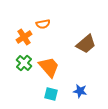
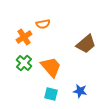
orange trapezoid: moved 2 px right
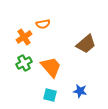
green cross: rotated 21 degrees clockwise
cyan square: moved 1 px left, 1 px down
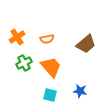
orange semicircle: moved 4 px right, 15 px down
orange cross: moved 7 px left
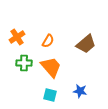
orange semicircle: moved 1 px right, 2 px down; rotated 48 degrees counterclockwise
green cross: rotated 28 degrees clockwise
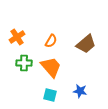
orange semicircle: moved 3 px right
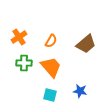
orange cross: moved 2 px right
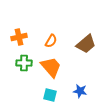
orange cross: rotated 21 degrees clockwise
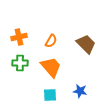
brown trapezoid: rotated 95 degrees counterclockwise
green cross: moved 4 px left
cyan square: rotated 16 degrees counterclockwise
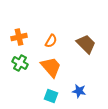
green cross: rotated 28 degrees clockwise
blue star: moved 1 px left
cyan square: moved 1 px right, 1 px down; rotated 24 degrees clockwise
